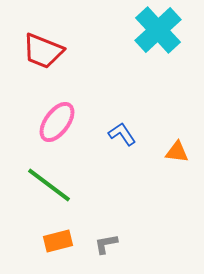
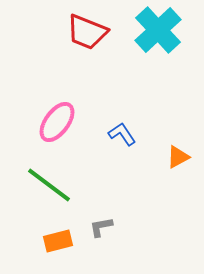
red trapezoid: moved 44 px right, 19 px up
orange triangle: moved 1 px right, 5 px down; rotated 35 degrees counterclockwise
gray L-shape: moved 5 px left, 17 px up
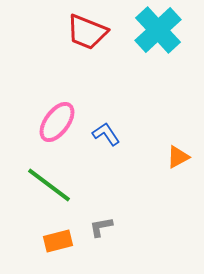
blue L-shape: moved 16 px left
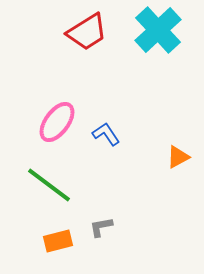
red trapezoid: rotated 54 degrees counterclockwise
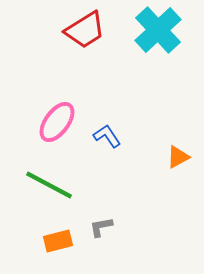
red trapezoid: moved 2 px left, 2 px up
blue L-shape: moved 1 px right, 2 px down
green line: rotated 9 degrees counterclockwise
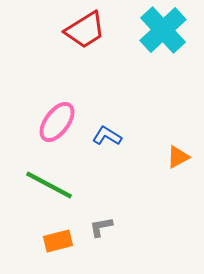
cyan cross: moved 5 px right
blue L-shape: rotated 24 degrees counterclockwise
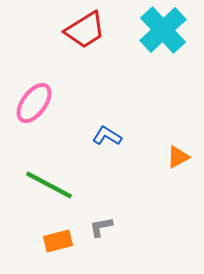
pink ellipse: moved 23 px left, 19 px up
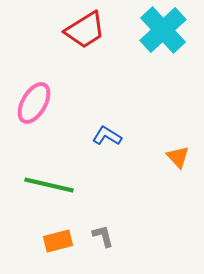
pink ellipse: rotated 6 degrees counterclockwise
orange triangle: rotated 45 degrees counterclockwise
green line: rotated 15 degrees counterclockwise
gray L-shape: moved 2 px right, 9 px down; rotated 85 degrees clockwise
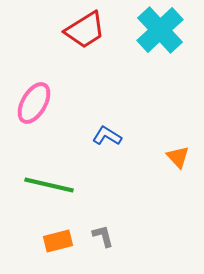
cyan cross: moved 3 px left
